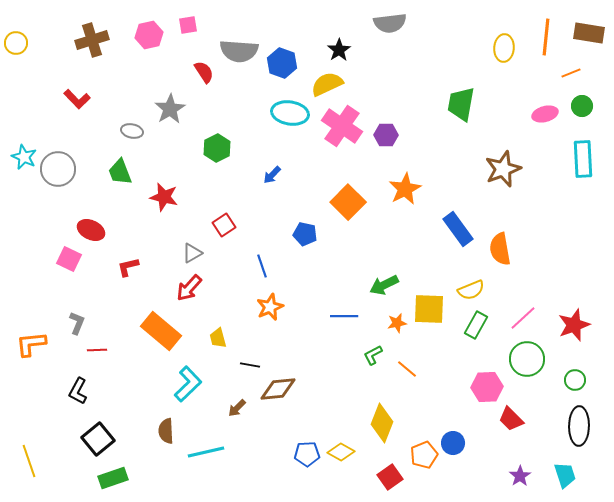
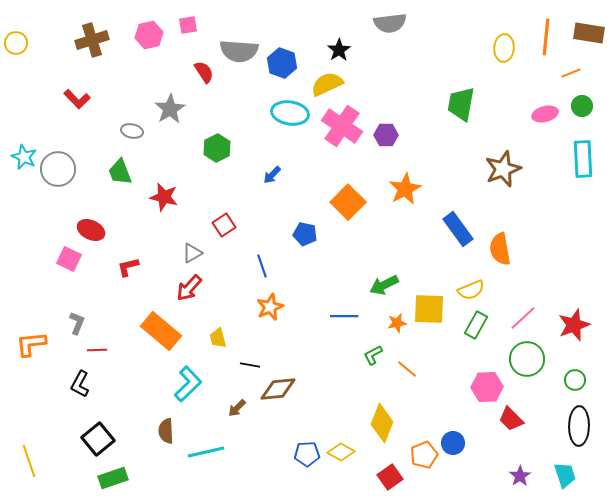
black L-shape at (78, 391): moved 2 px right, 7 px up
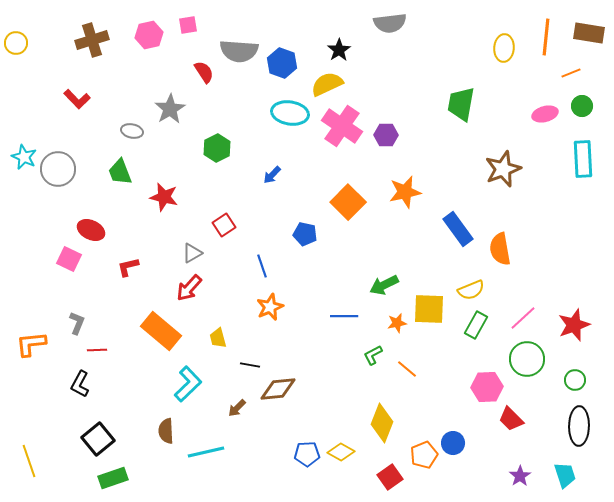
orange star at (405, 189): moved 3 px down; rotated 16 degrees clockwise
